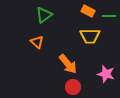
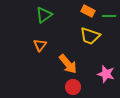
yellow trapezoid: rotated 20 degrees clockwise
orange triangle: moved 3 px right, 3 px down; rotated 24 degrees clockwise
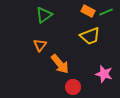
green line: moved 3 px left, 4 px up; rotated 24 degrees counterclockwise
yellow trapezoid: rotated 40 degrees counterclockwise
orange arrow: moved 8 px left
pink star: moved 2 px left
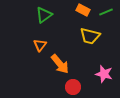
orange rectangle: moved 5 px left, 1 px up
yellow trapezoid: rotated 35 degrees clockwise
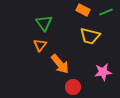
green triangle: moved 8 px down; rotated 30 degrees counterclockwise
pink star: moved 1 px left, 2 px up; rotated 24 degrees counterclockwise
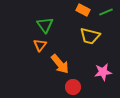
green triangle: moved 1 px right, 2 px down
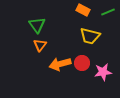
green line: moved 2 px right
green triangle: moved 8 px left
orange arrow: rotated 115 degrees clockwise
red circle: moved 9 px right, 24 px up
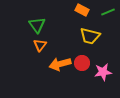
orange rectangle: moved 1 px left
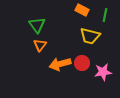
green line: moved 3 px left, 3 px down; rotated 56 degrees counterclockwise
